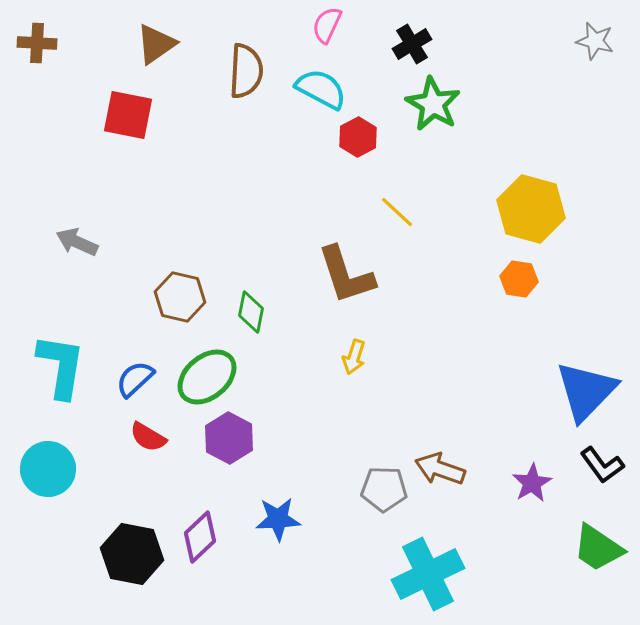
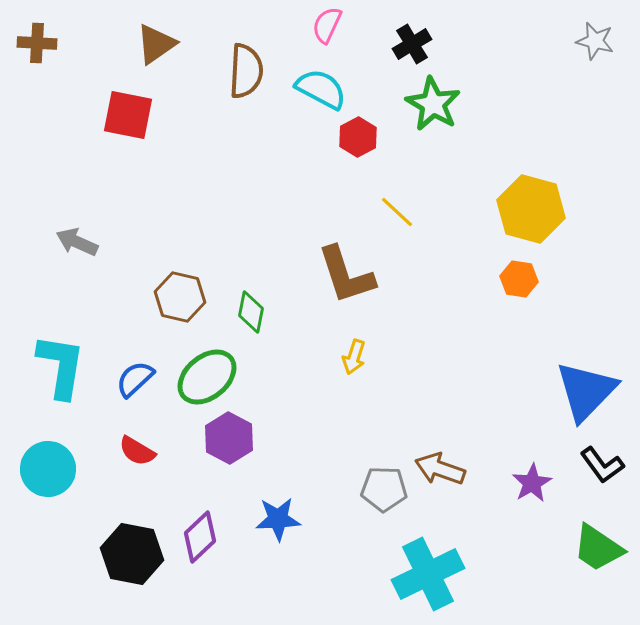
red semicircle: moved 11 px left, 14 px down
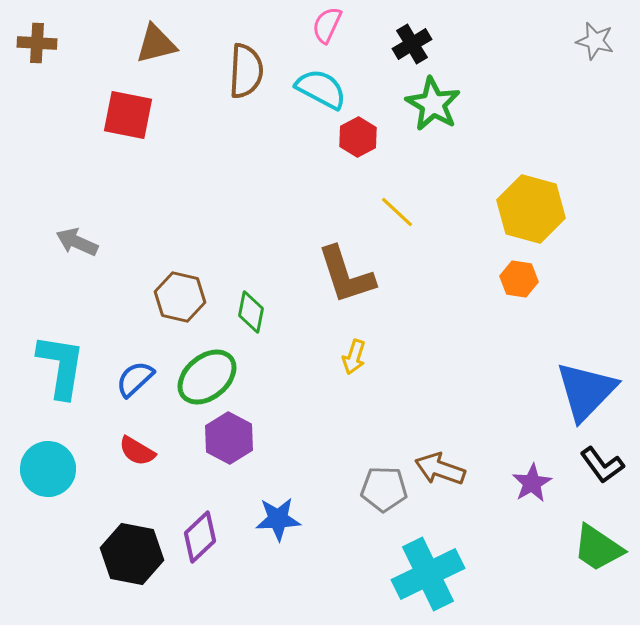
brown triangle: rotated 21 degrees clockwise
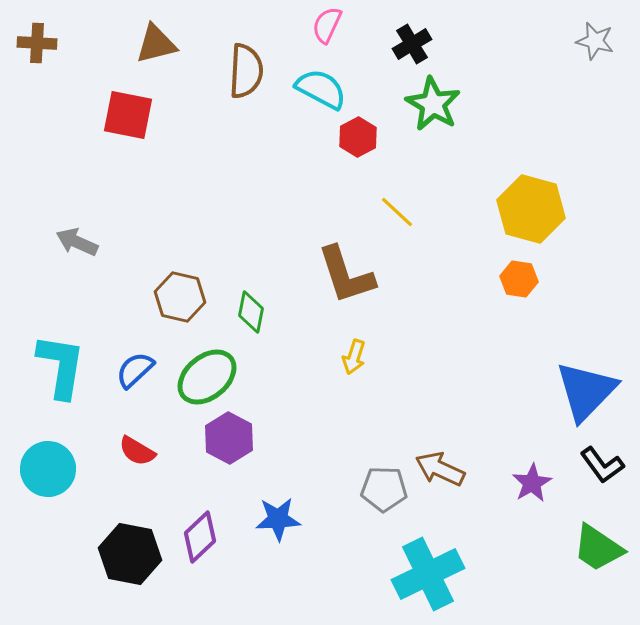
blue semicircle: moved 9 px up
brown arrow: rotated 6 degrees clockwise
black hexagon: moved 2 px left
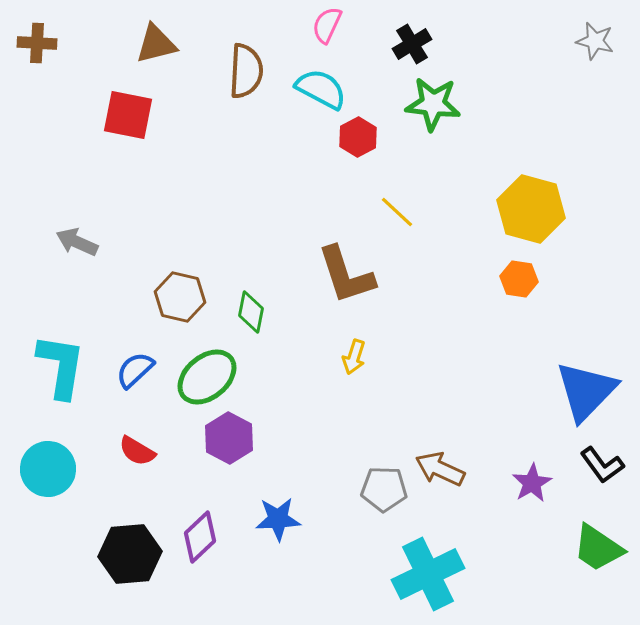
green star: rotated 24 degrees counterclockwise
black hexagon: rotated 16 degrees counterclockwise
